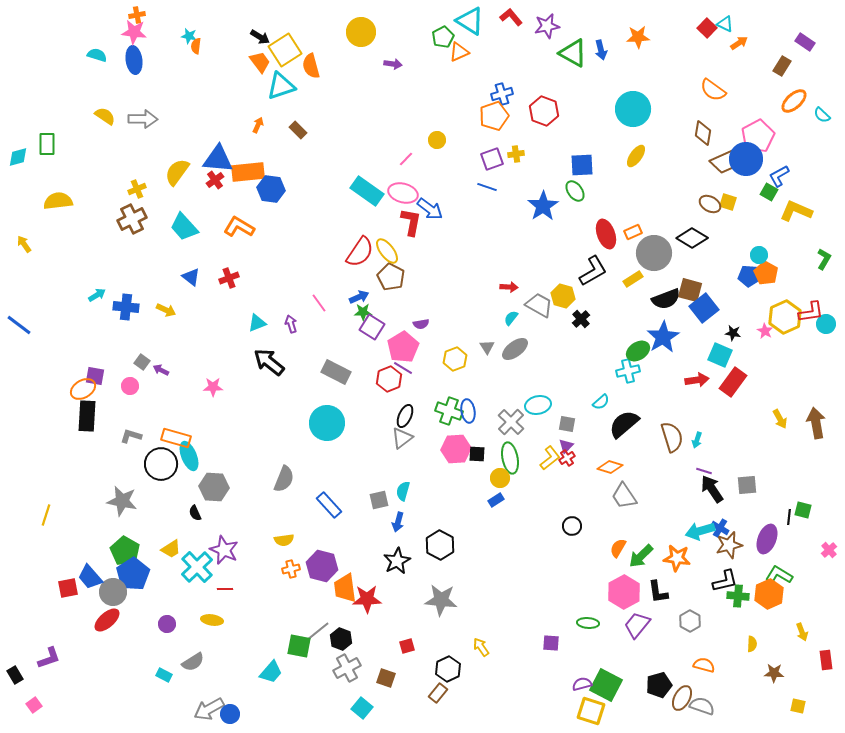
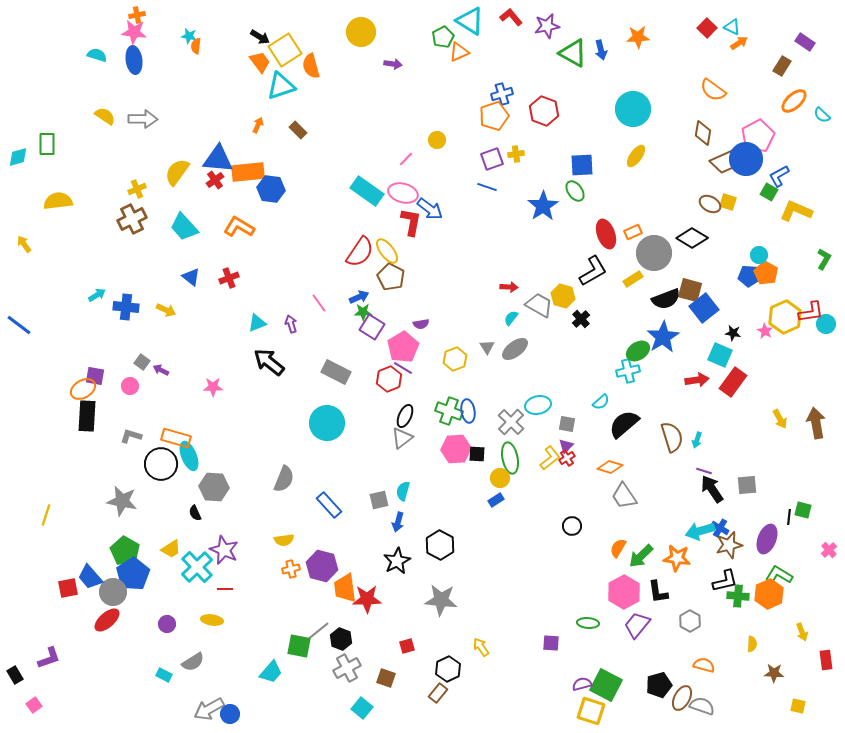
cyan triangle at (725, 24): moved 7 px right, 3 px down
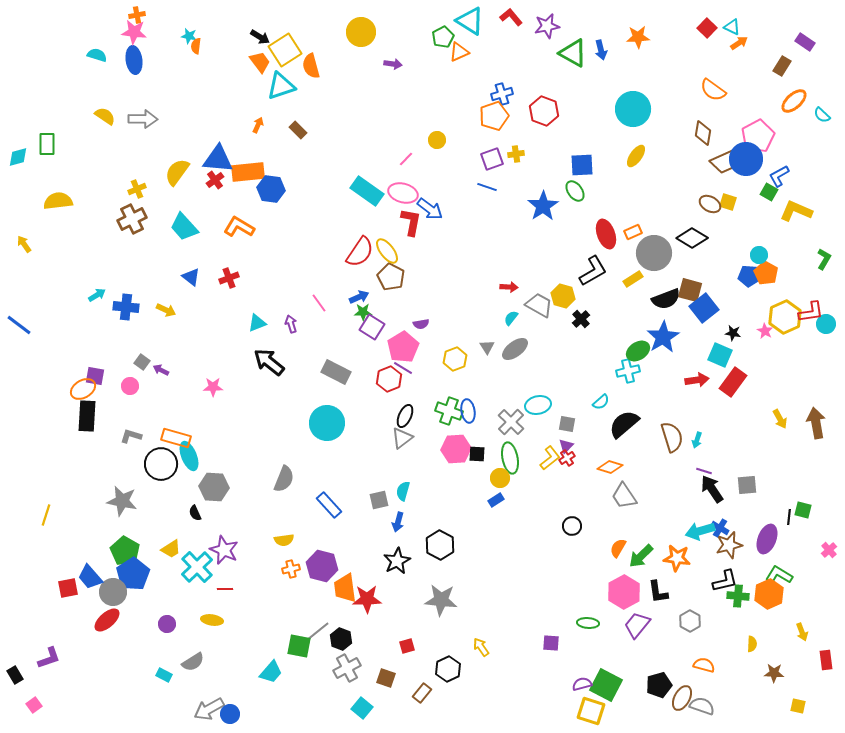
brown rectangle at (438, 693): moved 16 px left
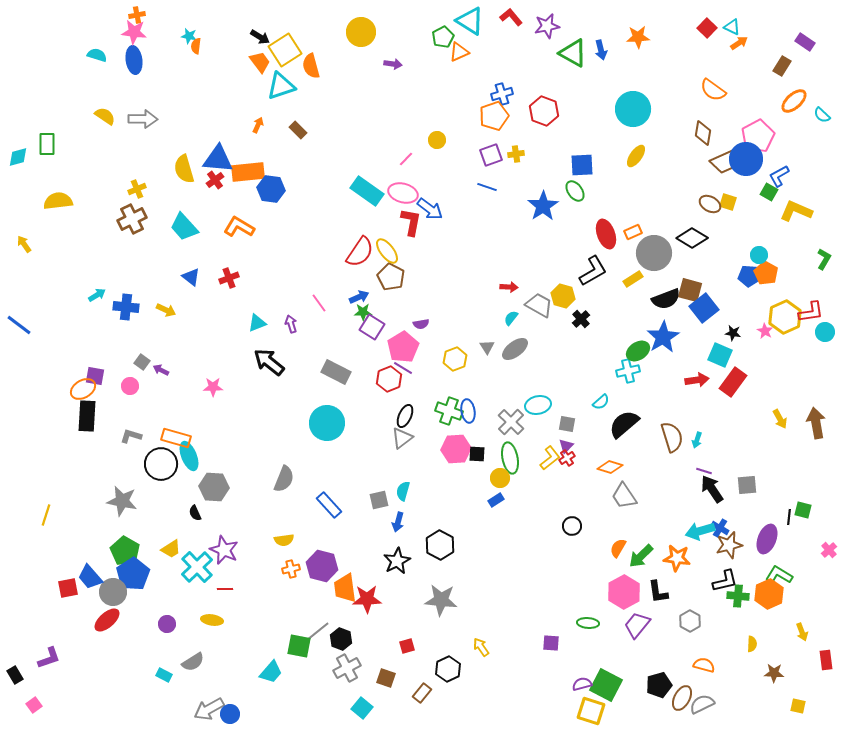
purple square at (492, 159): moved 1 px left, 4 px up
yellow semicircle at (177, 172): moved 7 px right, 3 px up; rotated 52 degrees counterclockwise
cyan circle at (826, 324): moved 1 px left, 8 px down
gray semicircle at (702, 706): moved 2 px up; rotated 45 degrees counterclockwise
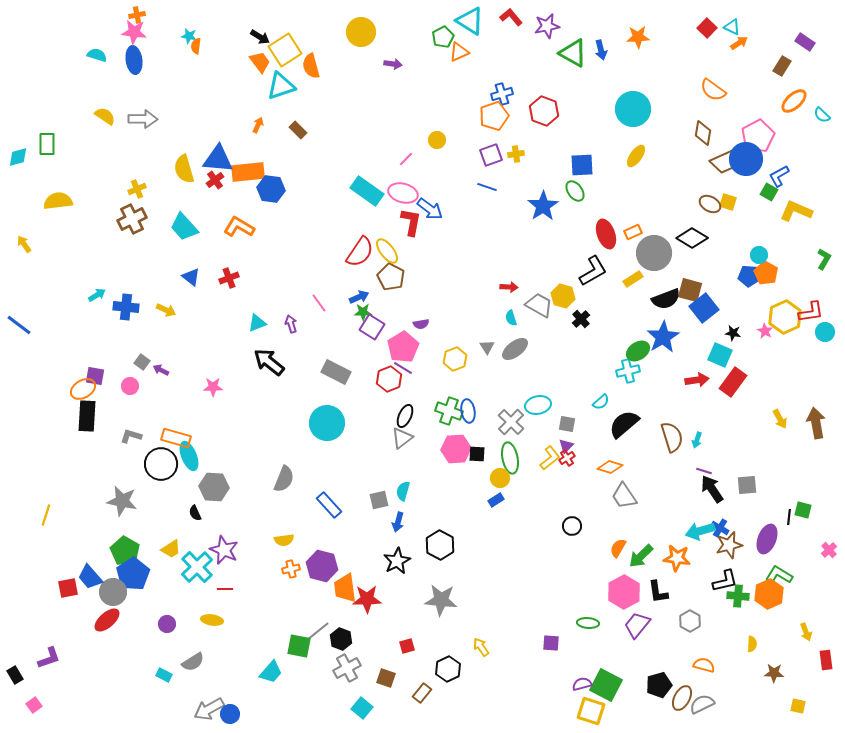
cyan semicircle at (511, 318): rotated 56 degrees counterclockwise
yellow arrow at (802, 632): moved 4 px right
